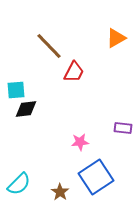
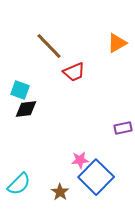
orange triangle: moved 1 px right, 5 px down
red trapezoid: rotated 40 degrees clockwise
cyan square: moved 4 px right; rotated 24 degrees clockwise
purple rectangle: rotated 18 degrees counterclockwise
pink star: moved 18 px down
blue square: rotated 12 degrees counterclockwise
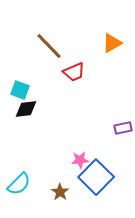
orange triangle: moved 5 px left
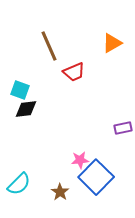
brown line: rotated 20 degrees clockwise
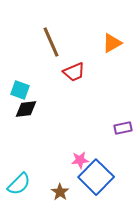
brown line: moved 2 px right, 4 px up
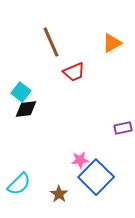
cyan square: moved 1 px right, 2 px down; rotated 18 degrees clockwise
brown star: moved 1 px left, 2 px down
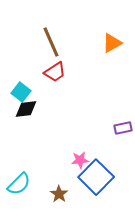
red trapezoid: moved 19 px left; rotated 10 degrees counterclockwise
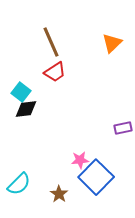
orange triangle: rotated 15 degrees counterclockwise
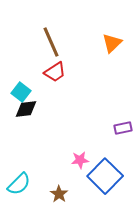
blue square: moved 9 px right, 1 px up
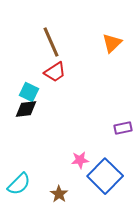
cyan square: moved 8 px right; rotated 12 degrees counterclockwise
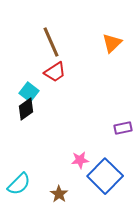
cyan square: rotated 12 degrees clockwise
black diamond: rotated 30 degrees counterclockwise
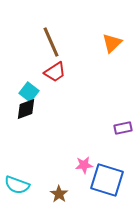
black diamond: rotated 15 degrees clockwise
pink star: moved 4 px right, 5 px down
blue square: moved 2 px right, 4 px down; rotated 28 degrees counterclockwise
cyan semicircle: moved 2 px left, 1 px down; rotated 65 degrees clockwise
